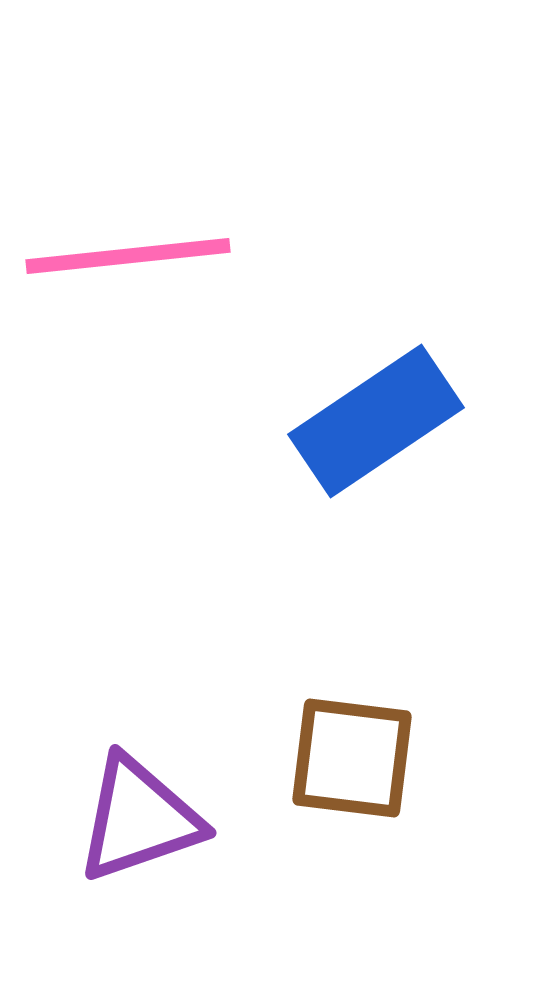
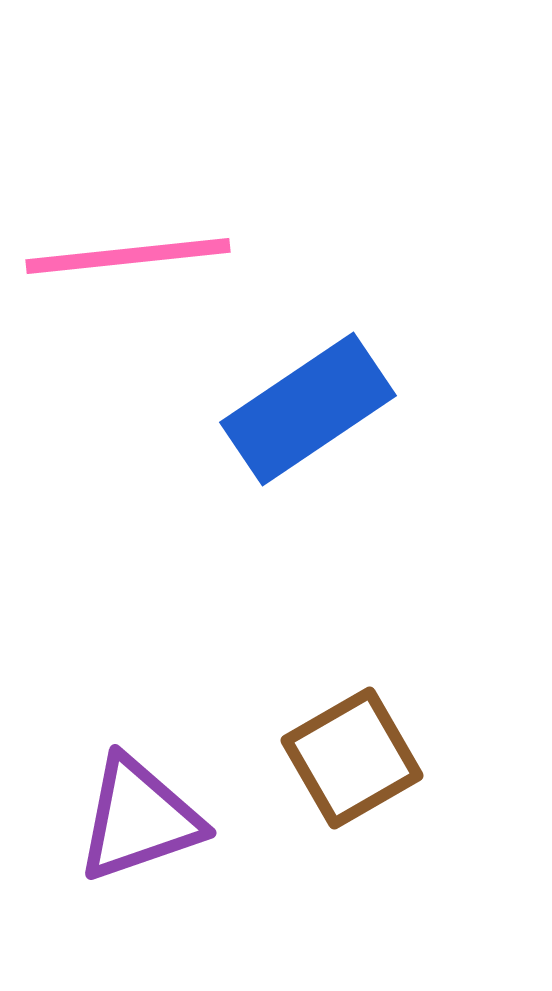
blue rectangle: moved 68 px left, 12 px up
brown square: rotated 37 degrees counterclockwise
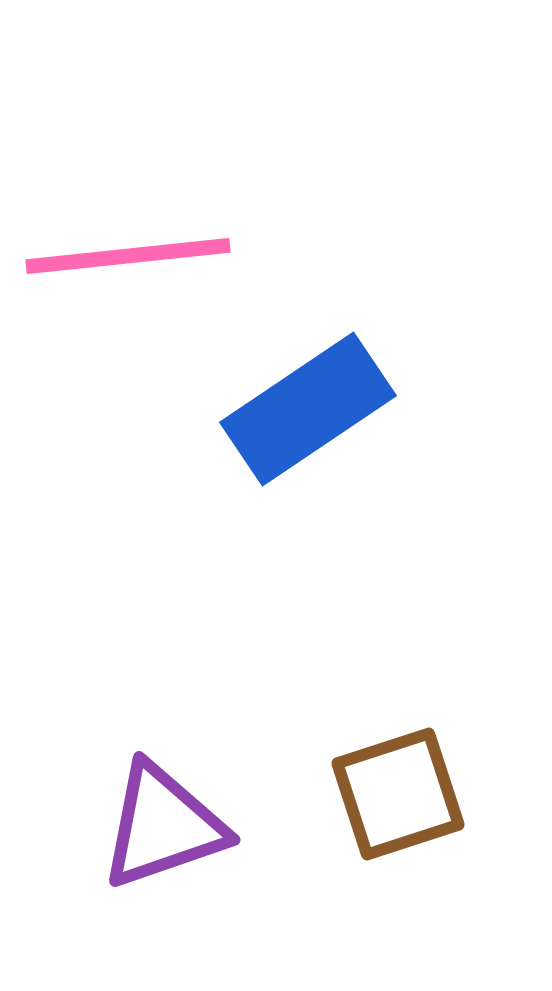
brown square: moved 46 px right, 36 px down; rotated 12 degrees clockwise
purple triangle: moved 24 px right, 7 px down
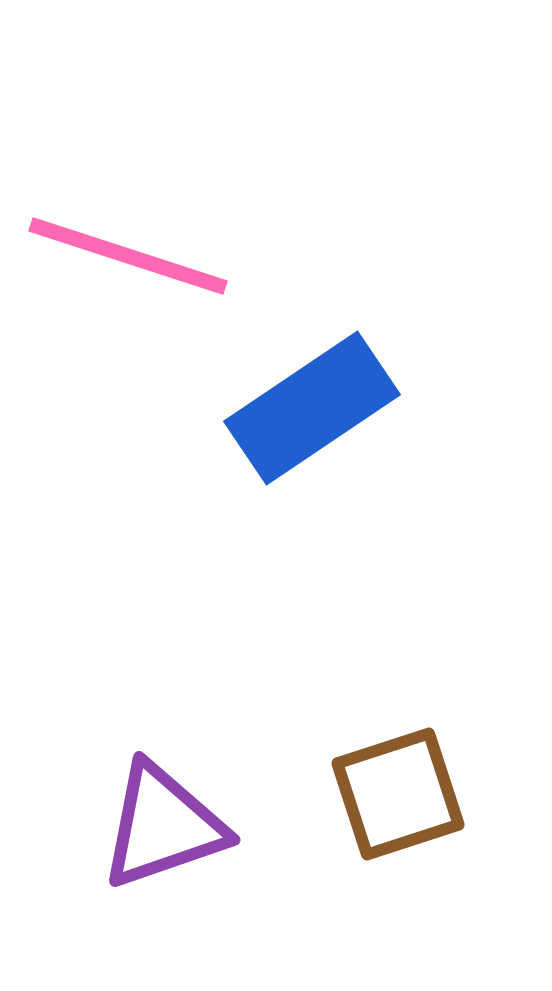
pink line: rotated 24 degrees clockwise
blue rectangle: moved 4 px right, 1 px up
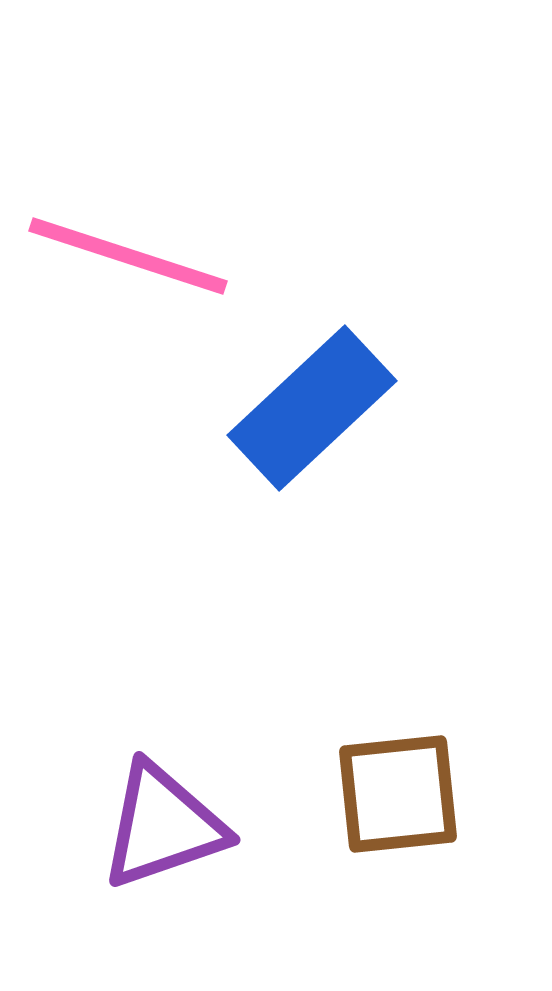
blue rectangle: rotated 9 degrees counterclockwise
brown square: rotated 12 degrees clockwise
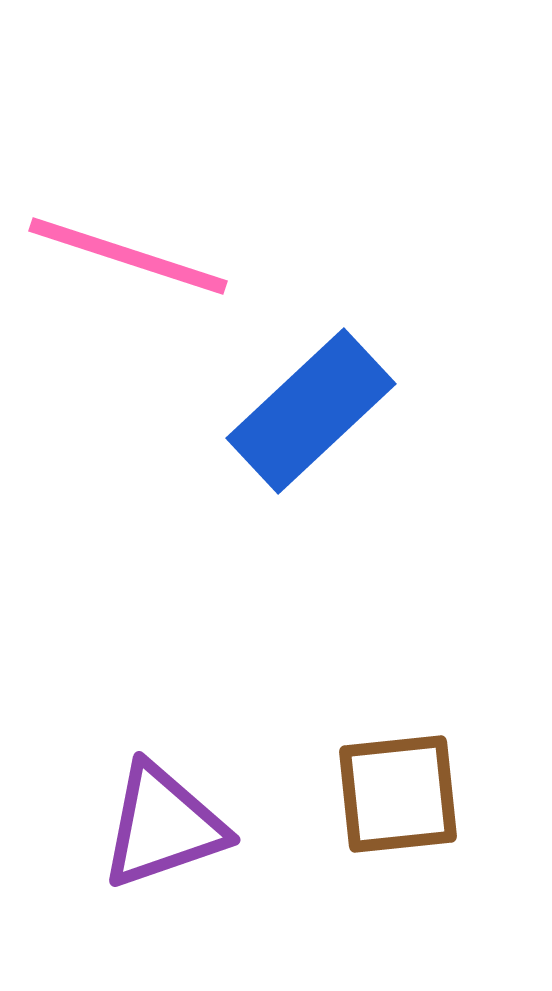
blue rectangle: moved 1 px left, 3 px down
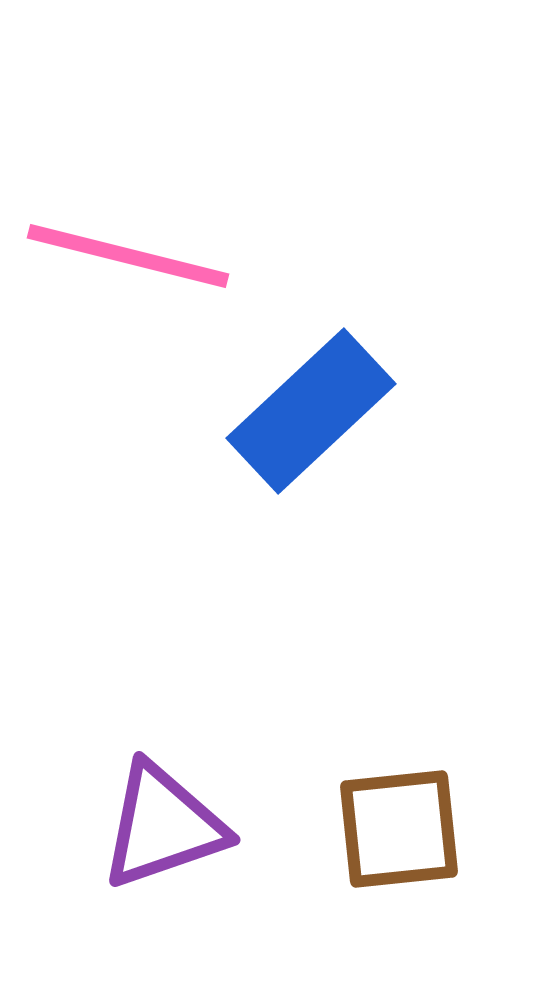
pink line: rotated 4 degrees counterclockwise
brown square: moved 1 px right, 35 px down
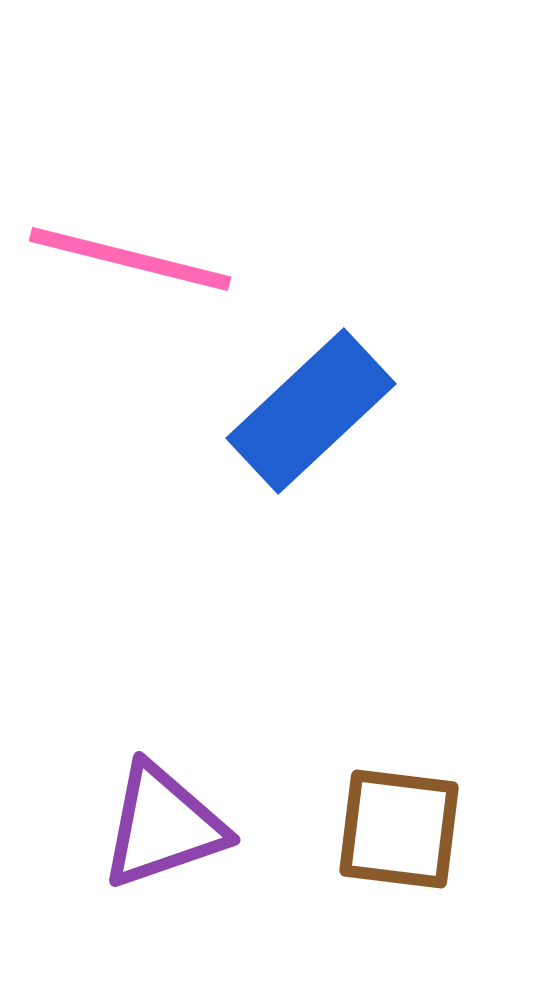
pink line: moved 2 px right, 3 px down
brown square: rotated 13 degrees clockwise
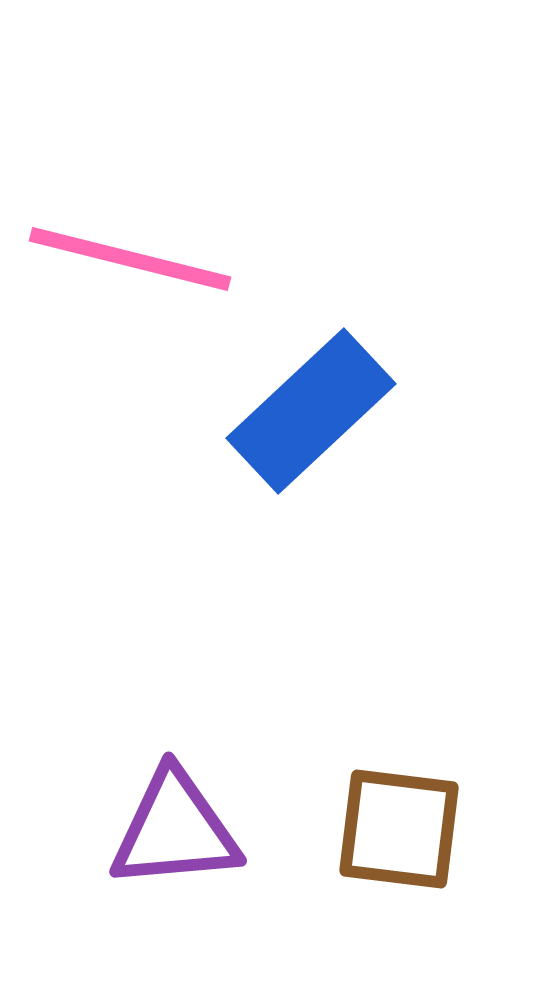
purple triangle: moved 12 px right, 4 px down; rotated 14 degrees clockwise
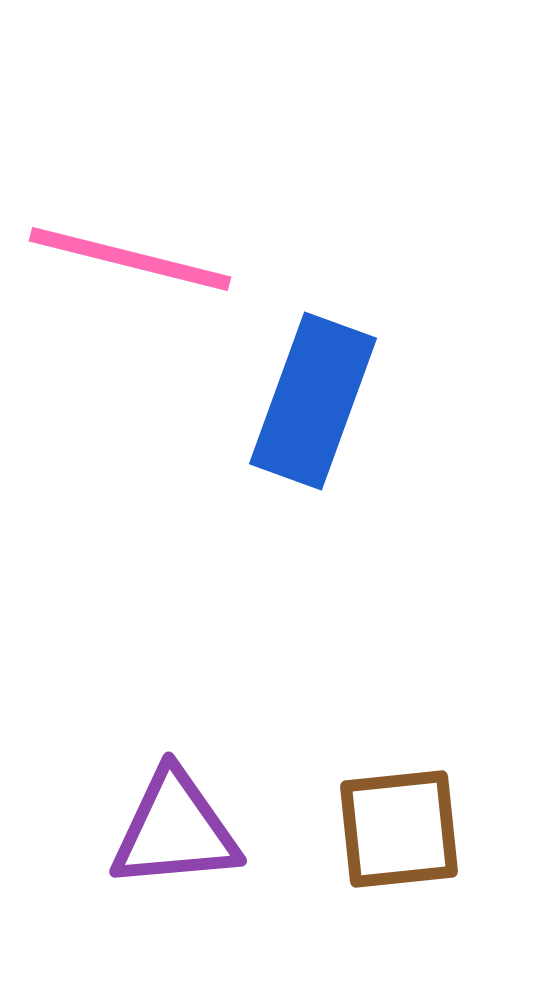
blue rectangle: moved 2 px right, 10 px up; rotated 27 degrees counterclockwise
brown square: rotated 13 degrees counterclockwise
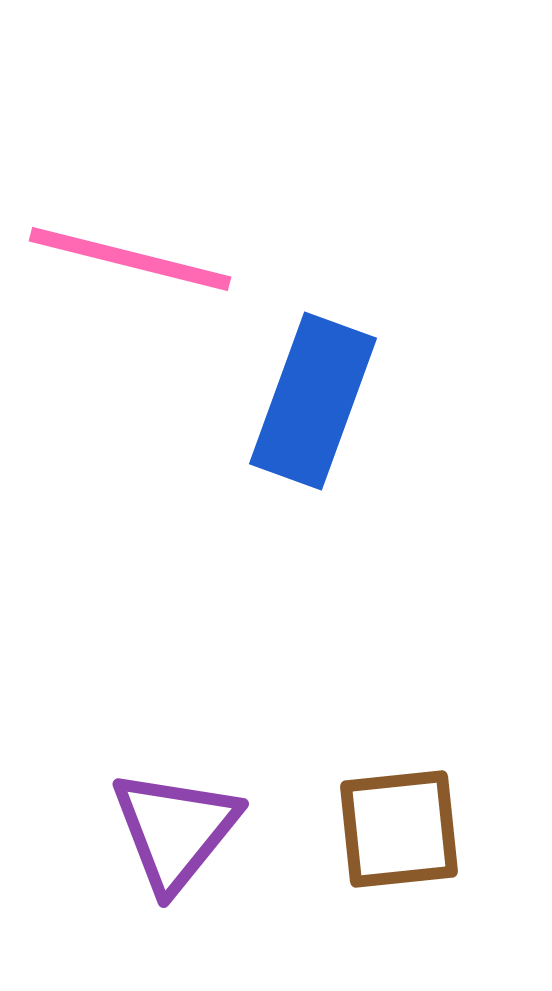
purple triangle: rotated 46 degrees counterclockwise
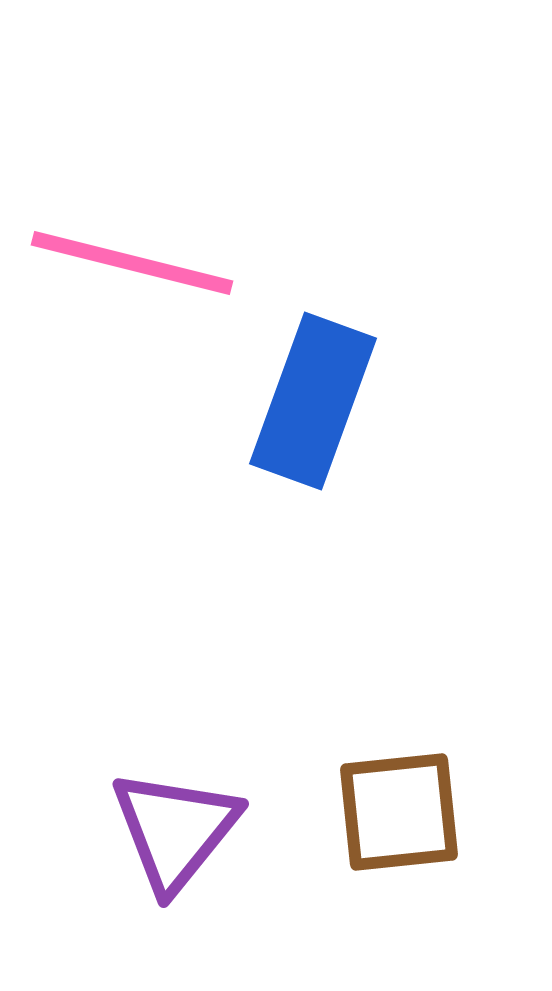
pink line: moved 2 px right, 4 px down
brown square: moved 17 px up
